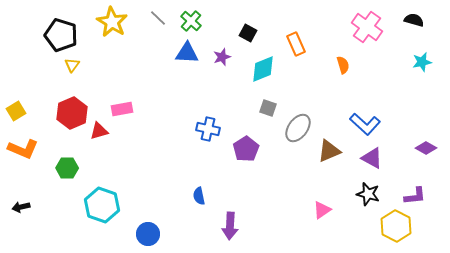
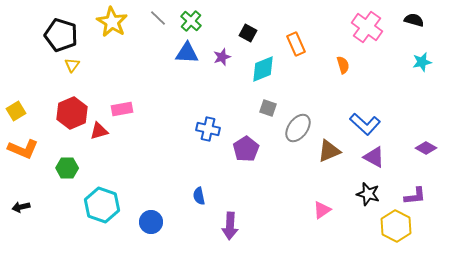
purple triangle: moved 2 px right, 1 px up
blue circle: moved 3 px right, 12 px up
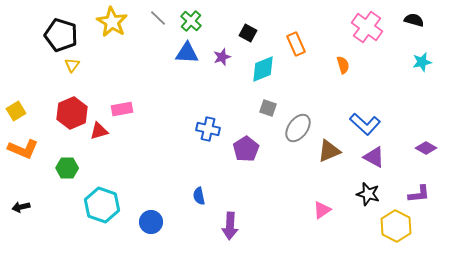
purple L-shape: moved 4 px right, 2 px up
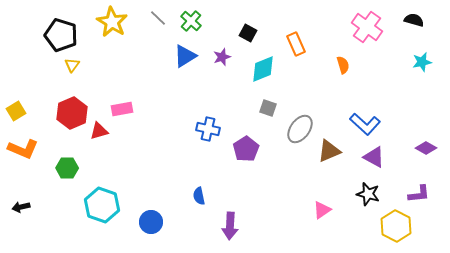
blue triangle: moved 2 px left, 3 px down; rotated 35 degrees counterclockwise
gray ellipse: moved 2 px right, 1 px down
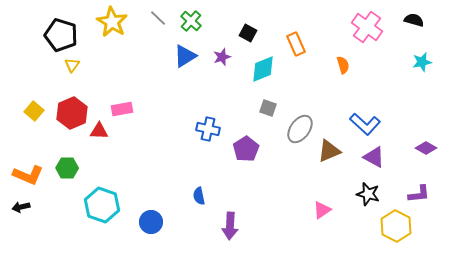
yellow square: moved 18 px right; rotated 18 degrees counterclockwise
red triangle: rotated 18 degrees clockwise
orange L-shape: moved 5 px right, 26 px down
